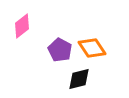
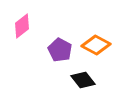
orange diamond: moved 4 px right, 3 px up; rotated 28 degrees counterclockwise
black diamond: moved 4 px right, 1 px down; rotated 65 degrees clockwise
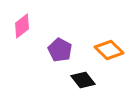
orange diamond: moved 13 px right, 5 px down; rotated 16 degrees clockwise
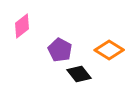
orange diamond: rotated 12 degrees counterclockwise
black diamond: moved 4 px left, 6 px up
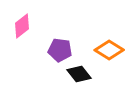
purple pentagon: rotated 20 degrees counterclockwise
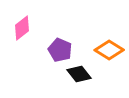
pink diamond: moved 2 px down
purple pentagon: rotated 15 degrees clockwise
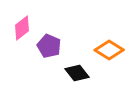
purple pentagon: moved 11 px left, 4 px up
black diamond: moved 2 px left, 1 px up
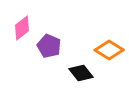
black diamond: moved 4 px right
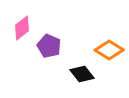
black diamond: moved 1 px right, 1 px down
